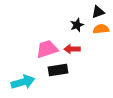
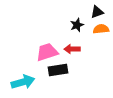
black triangle: moved 1 px left
pink trapezoid: moved 3 px down
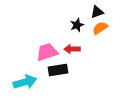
orange semicircle: moved 1 px left, 1 px up; rotated 28 degrees counterclockwise
cyan arrow: moved 2 px right
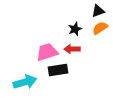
black triangle: moved 1 px right, 1 px up
black star: moved 2 px left, 4 px down
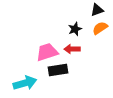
black triangle: moved 1 px left, 1 px up
cyan arrow: moved 1 px down
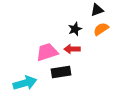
orange semicircle: moved 1 px right, 1 px down
black rectangle: moved 3 px right, 2 px down
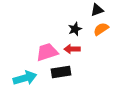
cyan arrow: moved 5 px up
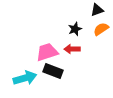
black rectangle: moved 8 px left, 1 px up; rotated 30 degrees clockwise
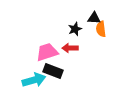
black triangle: moved 3 px left, 8 px down; rotated 24 degrees clockwise
orange semicircle: rotated 63 degrees counterclockwise
red arrow: moved 2 px left, 1 px up
cyan arrow: moved 9 px right, 2 px down
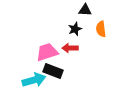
black triangle: moved 9 px left, 8 px up
